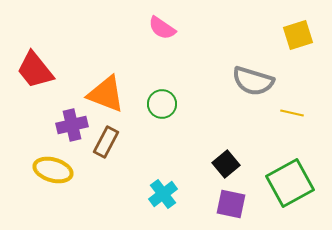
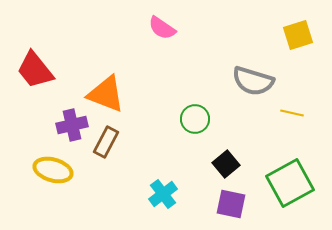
green circle: moved 33 px right, 15 px down
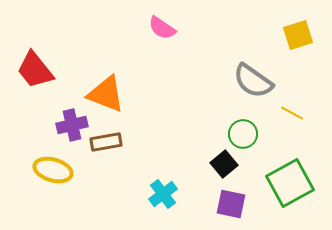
gray semicircle: rotated 18 degrees clockwise
yellow line: rotated 15 degrees clockwise
green circle: moved 48 px right, 15 px down
brown rectangle: rotated 52 degrees clockwise
black square: moved 2 px left
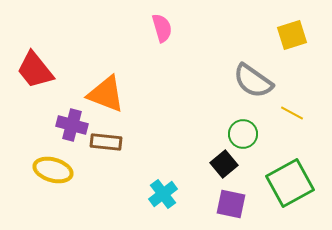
pink semicircle: rotated 140 degrees counterclockwise
yellow square: moved 6 px left
purple cross: rotated 28 degrees clockwise
brown rectangle: rotated 16 degrees clockwise
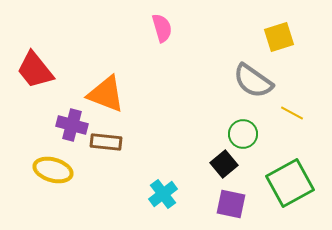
yellow square: moved 13 px left, 2 px down
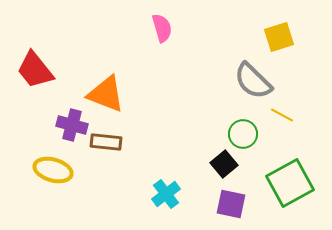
gray semicircle: rotated 9 degrees clockwise
yellow line: moved 10 px left, 2 px down
cyan cross: moved 3 px right
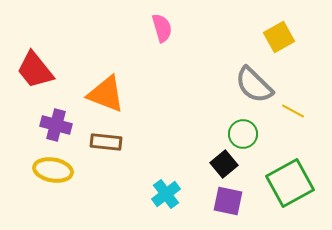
yellow square: rotated 12 degrees counterclockwise
gray semicircle: moved 1 px right, 4 px down
yellow line: moved 11 px right, 4 px up
purple cross: moved 16 px left
yellow ellipse: rotated 6 degrees counterclockwise
purple square: moved 3 px left, 3 px up
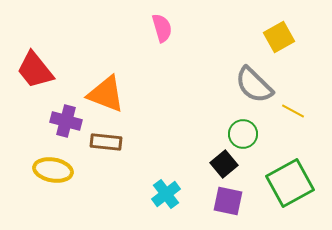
purple cross: moved 10 px right, 4 px up
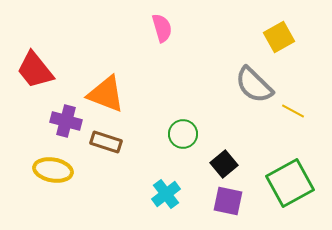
green circle: moved 60 px left
brown rectangle: rotated 12 degrees clockwise
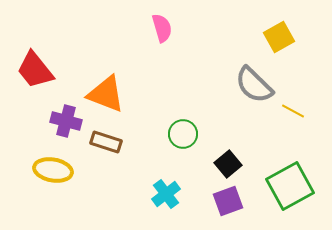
black square: moved 4 px right
green square: moved 3 px down
purple square: rotated 32 degrees counterclockwise
